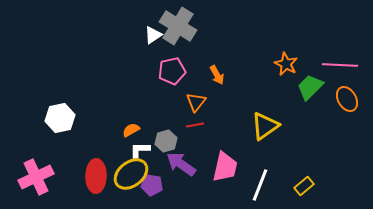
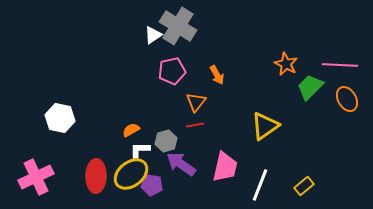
white hexagon: rotated 24 degrees clockwise
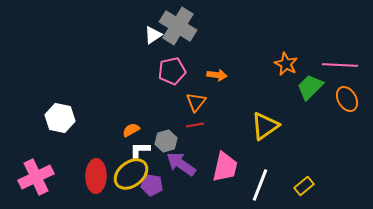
orange arrow: rotated 54 degrees counterclockwise
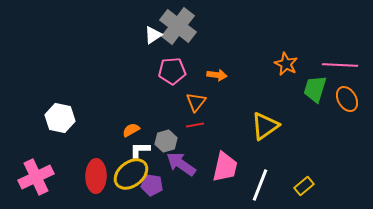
gray cross: rotated 6 degrees clockwise
pink pentagon: rotated 8 degrees clockwise
green trapezoid: moved 5 px right, 2 px down; rotated 28 degrees counterclockwise
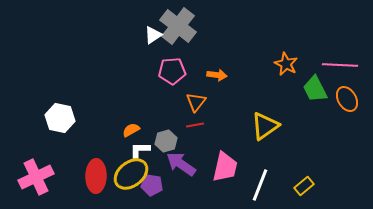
green trapezoid: rotated 44 degrees counterclockwise
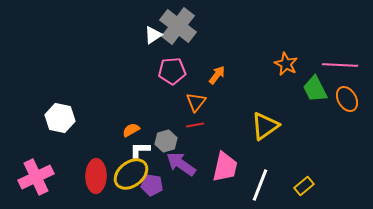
orange arrow: rotated 60 degrees counterclockwise
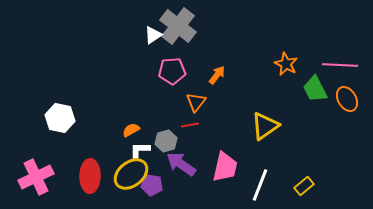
red line: moved 5 px left
red ellipse: moved 6 px left
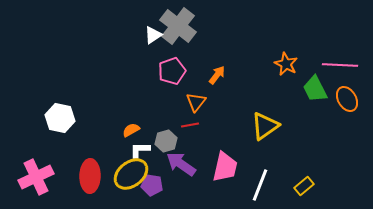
pink pentagon: rotated 16 degrees counterclockwise
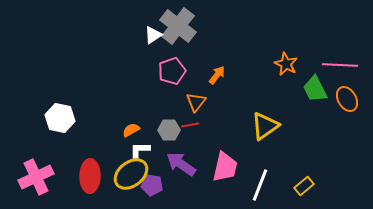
gray hexagon: moved 3 px right, 11 px up; rotated 15 degrees clockwise
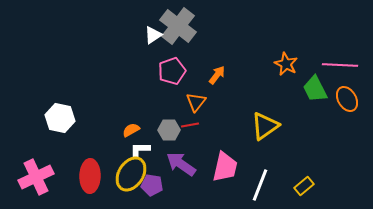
yellow ellipse: rotated 20 degrees counterclockwise
